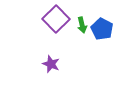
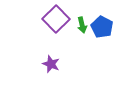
blue pentagon: moved 2 px up
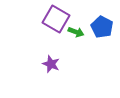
purple square: rotated 16 degrees counterclockwise
green arrow: moved 6 px left, 7 px down; rotated 56 degrees counterclockwise
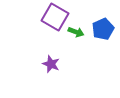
purple square: moved 1 px left, 2 px up
blue pentagon: moved 1 px right, 2 px down; rotated 20 degrees clockwise
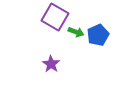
blue pentagon: moved 5 px left, 6 px down
purple star: rotated 12 degrees clockwise
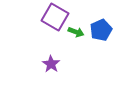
blue pentagon: moved 3 px right, 5 px up
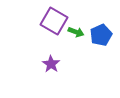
purple square: moved 1 px left, 4 px down
blue pentagon: moved 5 px down
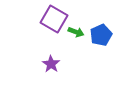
purple square: moved 2 px up
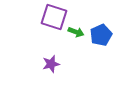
purple square: moved 2 px up; rotated 12 degrees counterclockwise
purple star: rotated 24 degrees clockwise
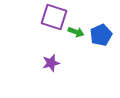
purple star: moved 1 px up
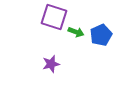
purple star: moved 1 px down
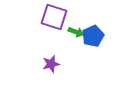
blue pentagon: moved 8 px left, 1 px down
